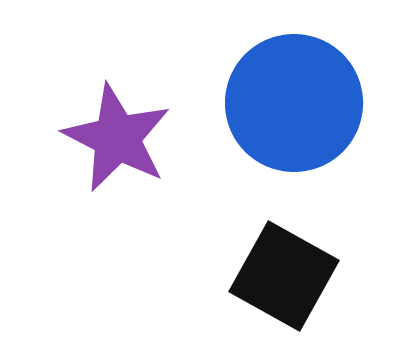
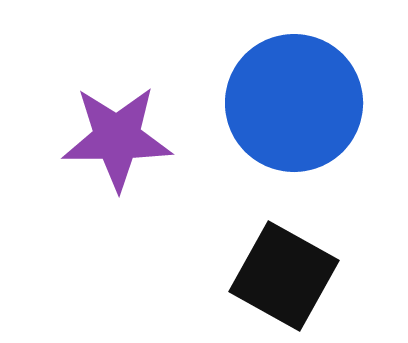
purple star: rotated 27 degrees counterclockwise
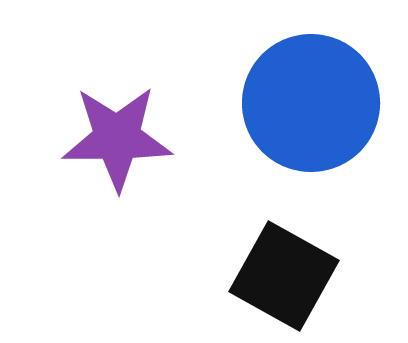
blue circle: moved 17 px right
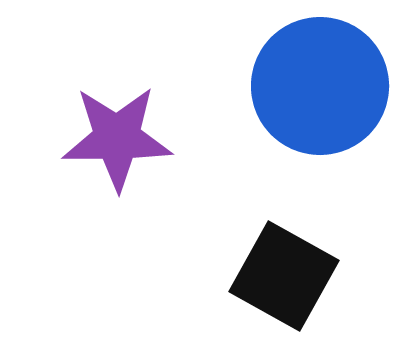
blue circle: moved 9 px right, 17 px up
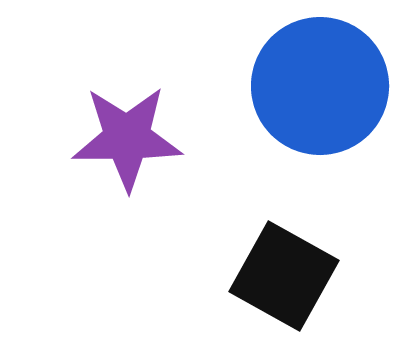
purple star: moved 10 px right
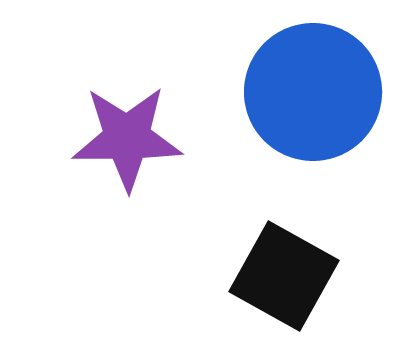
blue circle: moved 7 px left, 6 px down
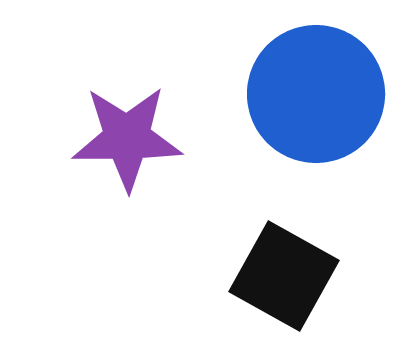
blue circle: moved 3 px right, 2 px down
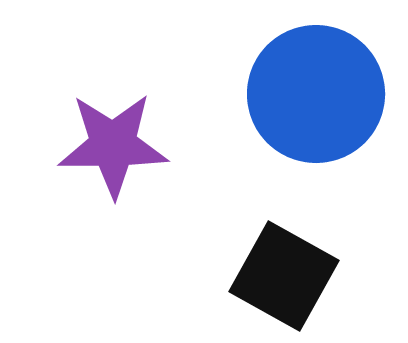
purple star: moved 14 px left, 7 px down
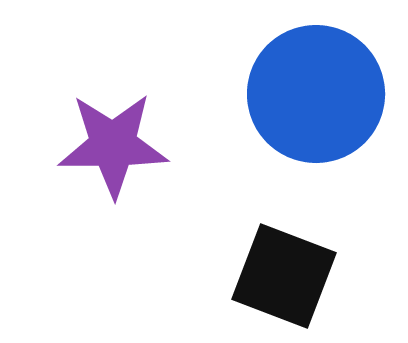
black square: rotated 8 degrees counterclockwise
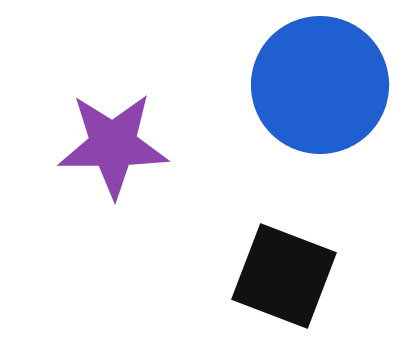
blue circle: moved 4 px right, 9 px up
